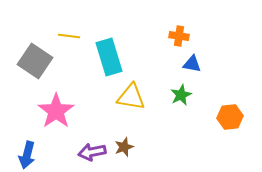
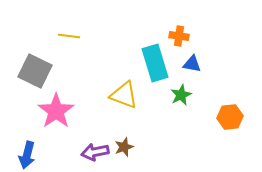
cyan rectangle: moved 46 px right, 6 px down
gray square: moved 10 px down; rotated 8 degrees counterclockwise
yellow triangle: moved 7 px left, 2 px up; rotated 12 degrees clockwise
purple arrow: moved 3 px right
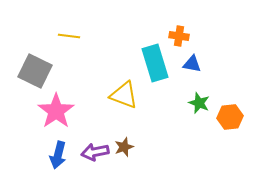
green star: moved 18 px right, 8 px down; rotated 25 degrees counterclockwise
blue arrow: moved 31 px right
